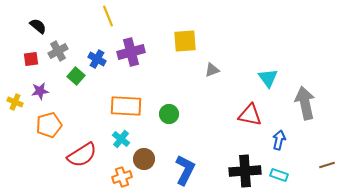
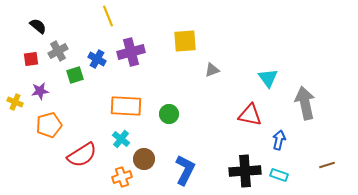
green square: moved 1 px left, 1 px up; rotated 30 degrees clockwise
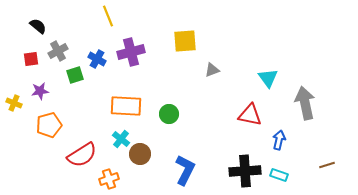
yellow cross: moved 1 px left, 1 px down
brown circle: moved 4 px left, 5 px up
orange cross: moved 13 px left, 2 px down
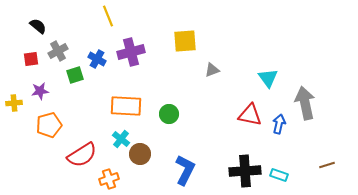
yellow cross: rotated 28 degrees counterclockwise
blue arrow: moved 16 px up
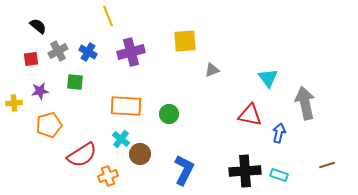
blue cross: moved 9 px left, 7 px up
green square: moved 7 px down; rotated 24 degrees clockwise
blue arrow: moved 9 px down
blue L-shape: moved 1 px left
orange cross: moved 1 px left, 3 px up
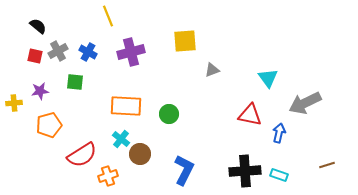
red square: moved 4 px right, 3 px up; rotated 21 degrees clockwise
gray arrow: rotated 104 degrees counterclockwise
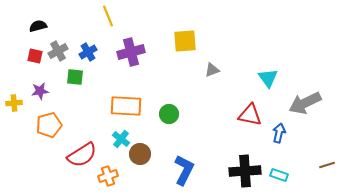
black semicircle: rotated 54 degrees counterclockwise
blue cross: rotated 30 degrees clockwise
green square: moved 5 px up
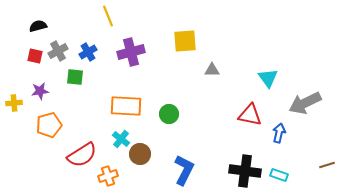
gray triangle: rotated 21 degrees clockwise
black cross: rotated 12 degrees clockwise
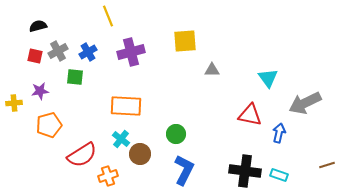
green circle: moved 7 px right, 20 px down
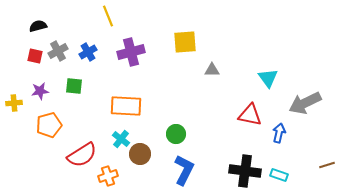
yellow square: moved 1 px down
green square: moved 1 px left, 9 px down
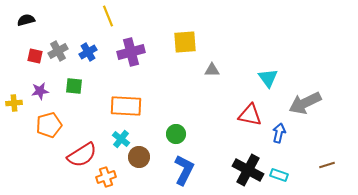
black semicircle: moved 12 px left, 6 px up
brown circle: moved 1 px left, 3 px down
black cross: moved 3 px right, 1 px up; rotated 20 degrees clockwise
orange cross: moved 2 px left, 1 px down
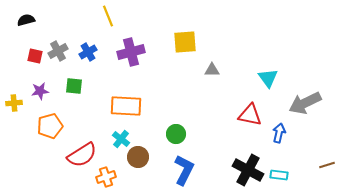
orange pentagon: moved 1 px right, 1 px down
brown circle: moved 1 px left
cyan rectangle: rotated 12 degrees counterclockwise
